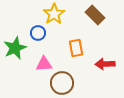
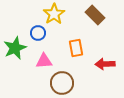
pink triangle: moved 3 px up
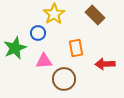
brown circle: moved 2 px right, 4 px up
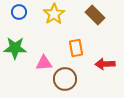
blue circle: moved 19 px left, 21 px up
green star: rotated 25 degrees clockwise
pink triangle: moved 2 px down
brown circle: moved 1 px right
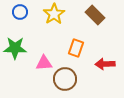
blue circle: moved 1 px right
orange rectangle: rotated 30 degrees clockwise
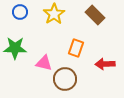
pink triangle: rotated 18 degrees clockwise
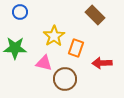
yellow star: moved 22 px down
red arrow: moved 3 px left, 1 px up
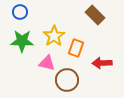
green star: moved 7 px right, 7 px up
pink triangle: moved 3 px right
brown circle: moved 2 px right, 1 px down
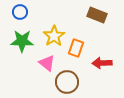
brown rectangle: moved 2 px right; rotated 24 degrees counterclockwise
pink triangle: rotated 24 degrees clockwise
brown circle: moved 2 px down
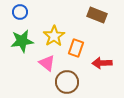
green star: rotated 10 degrees counterclockwise
